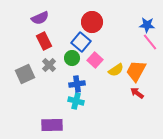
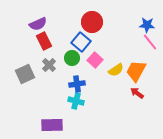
purple semicircle: moved 2 px left, 6 px down
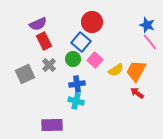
blue star: rotated 14 degrees clockwise
green circle: moved 1 px right, 1 px down
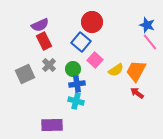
purple semicircle: moved 2 px right, 1 px down
green circle: moved 10 px down
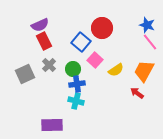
red circle: moved 10 px right, 6 px down
orange trapezoid: moved 8 px right
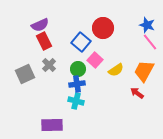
red circle: moved 1 px right
green circle: moved 5 px right
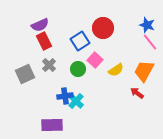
blue square: moved 1 px left, 1 px up; rotated 18 degrees clockwise
blue cross: moved 12 px left, 12 px down
cyan cross: rotated 28 degrees clockwise
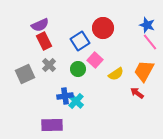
yellow semicircle: moved 4 px down
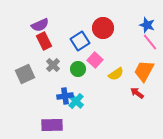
gray cross: moved 4 px right
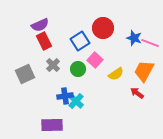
blue star: moved 13 px left, 13 px down
pink line: moved 1 px down; rotated 30 degrees counterclockwise
